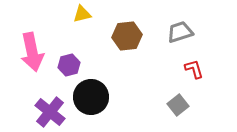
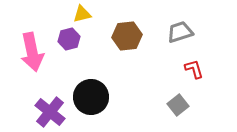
purple hexagon: moved 26 px up
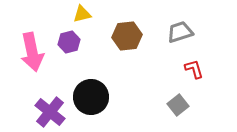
purple hexagon: moved 3 px down
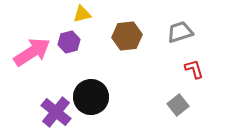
pink arrow: rotated 111 degrees counterclockwise
purple cross: moved 6 px right
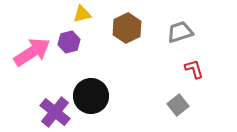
brown hexagon: moved 8 px up; rotated 20 degrees counterclockwise
black circle: moved 1 px up
purple cross: moved 1 px left
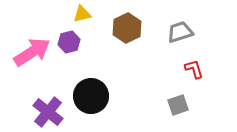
gray square: rotated 20 degrees clockwise
purple cross: moved 7 px left
